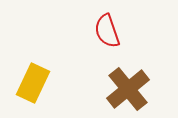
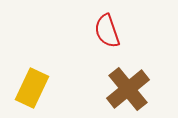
yellow rectangle: moved 1 px left, 5 px down
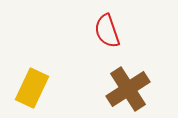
brown cross: rotated 6 degrees clockwise
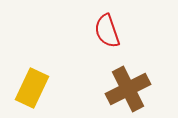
brown cross: rotated 6 degrees clockwise
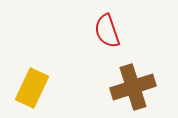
brown cross: moved 5 px right, 2 px up; rotated 9 degrees clockwise
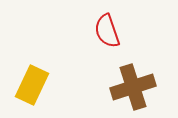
yellow rectangle: moved 3 px up
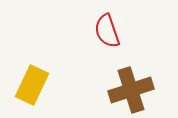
brown cross: moved 2 px left, 3 px down
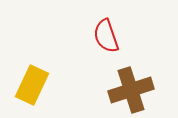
red semicircle: moved 1 px left, 5 px down
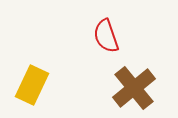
brown cross: moved 3 px right, 2 px up; rotated 21 degrees counterclockwise
